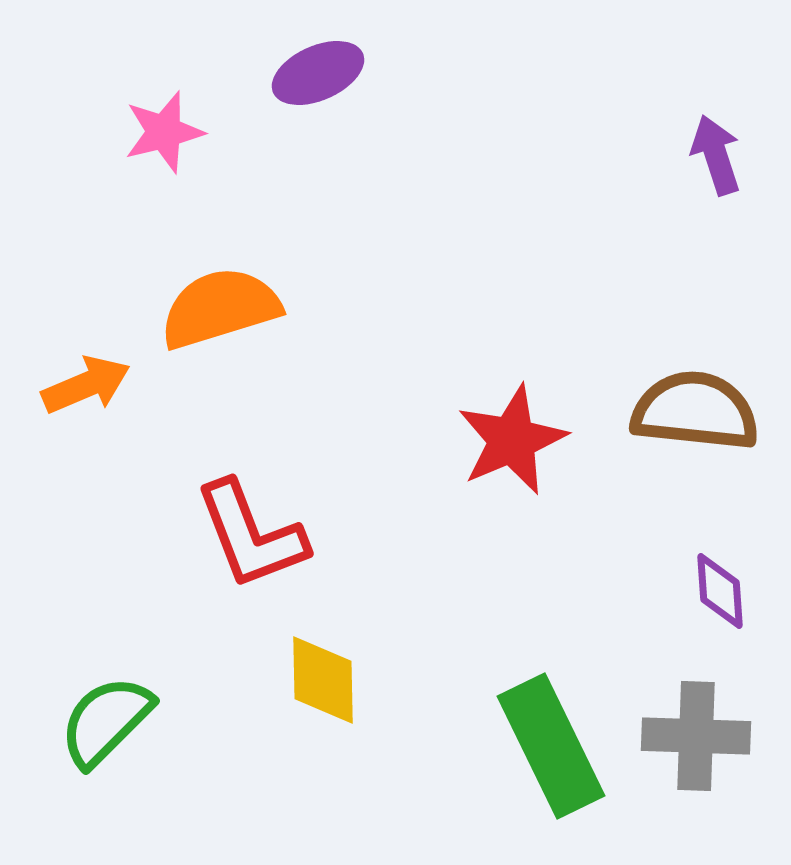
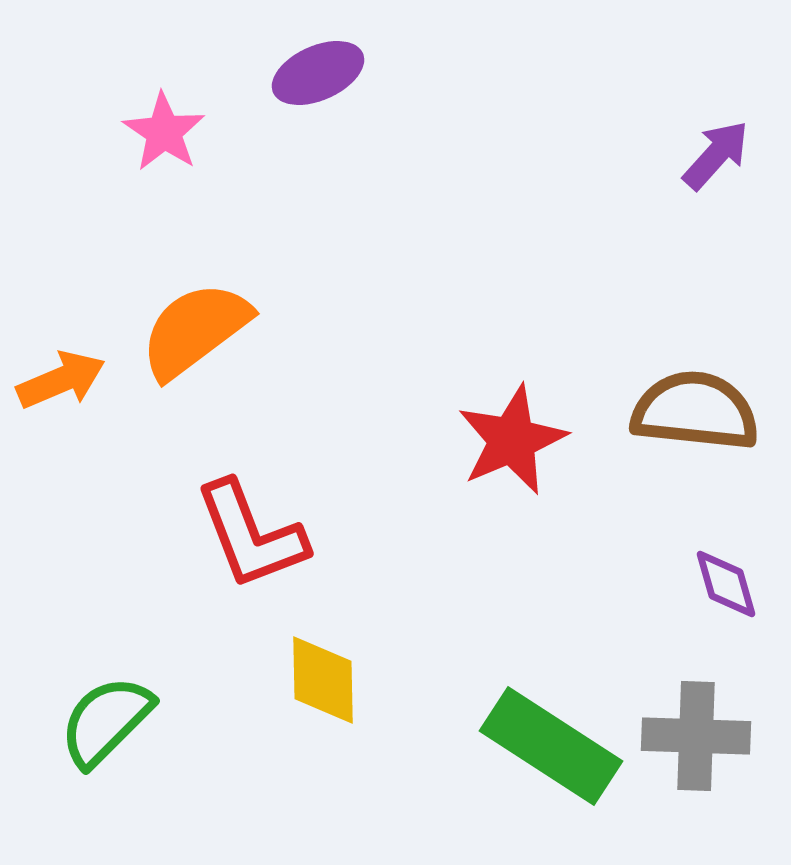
pink star: rotated 24 degrees counterclockwise
purple arrow: rotated 60 degrees clockwise
orange semicircle: moved 25 px left, 22 px down; rotated 20 degrees counterclockwise
orange arrow: moved 25 px left, 5 px up
purple diamond: moved 6 px right, 7 px up; rotated 12 degrees counterclockwise
green rectangle: rotated 31 degrees counterclockwise
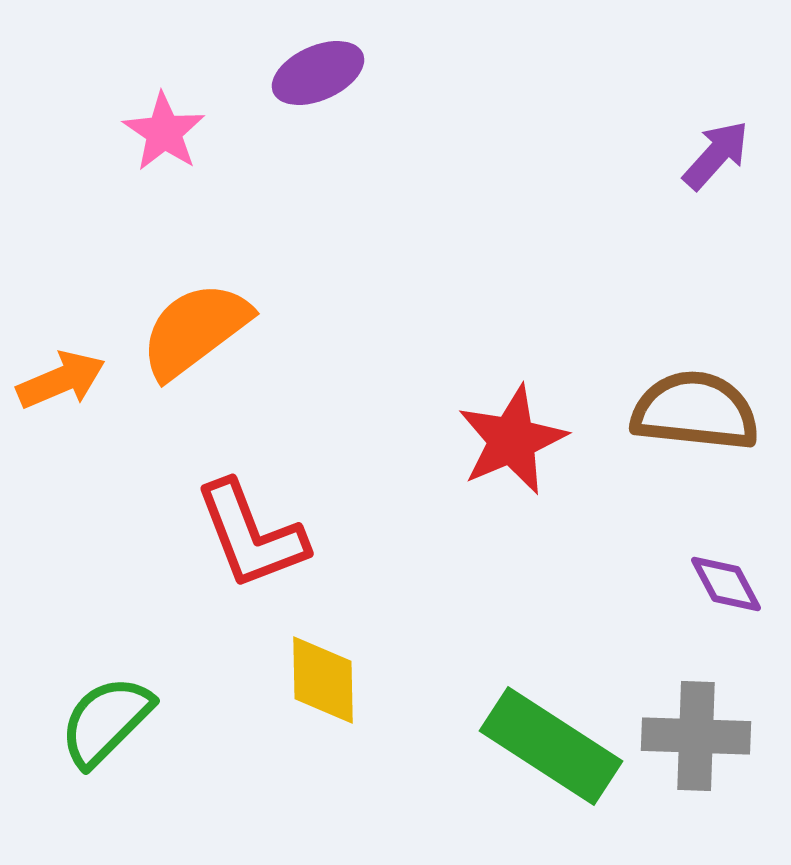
purple diamond: rotated 12 degrees counterclockwise
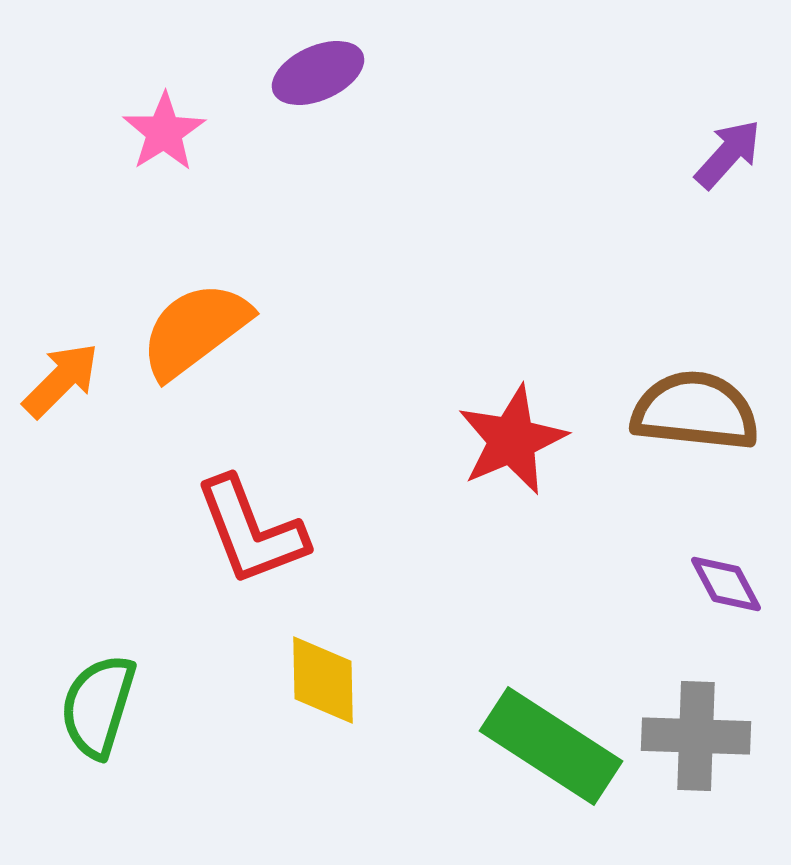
pink star: rotated 6 degrees clockwise
purple arrow: moved 12 px right, 1 px up
orange arrow: rotated 22 degrees counterclockwise
red L-shape: moved 4 px up
green semicircle: moved 8 px left, 15 px up; rotated 28 degrees counterclockwise
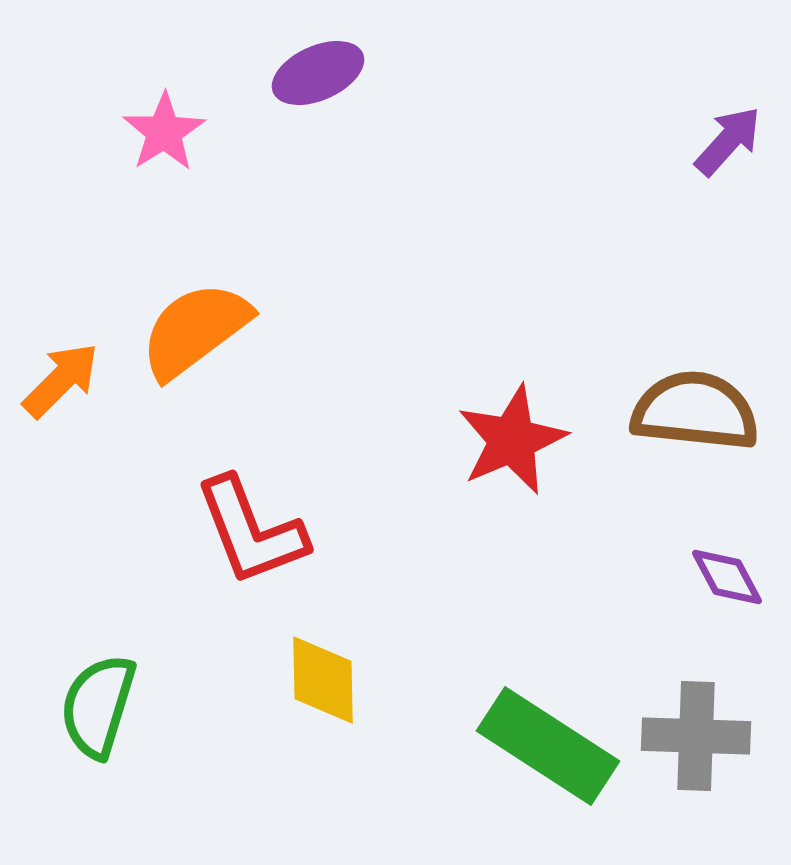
purple arrow: moved 13 px up
purple diamond: moved 1 px right, 7 px up
green rectangle: moved 3 px left
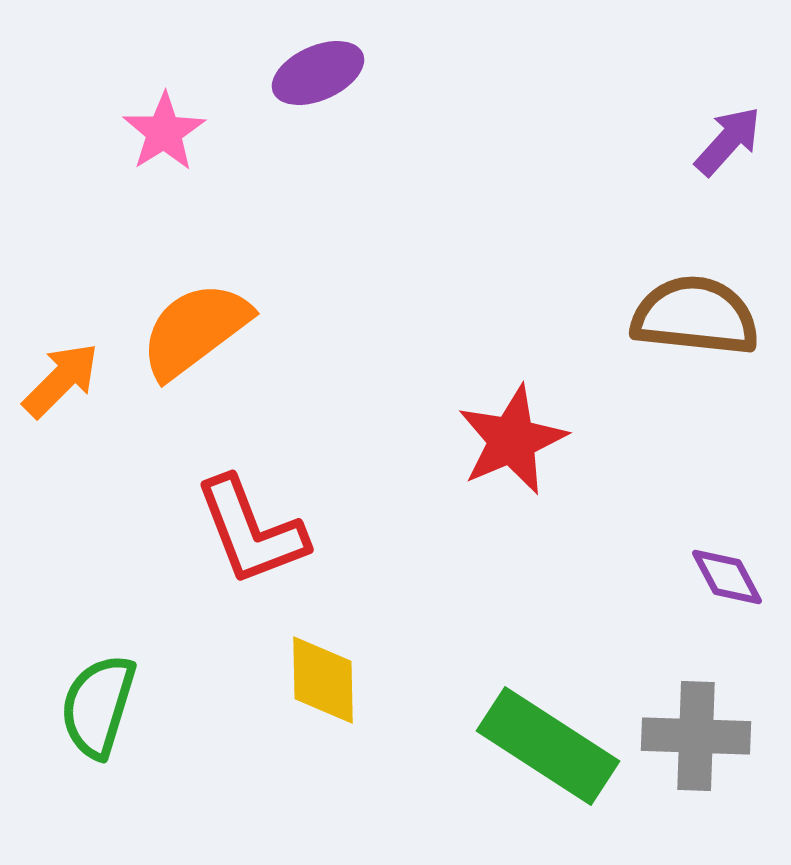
brown semicircle: moved 95 px up
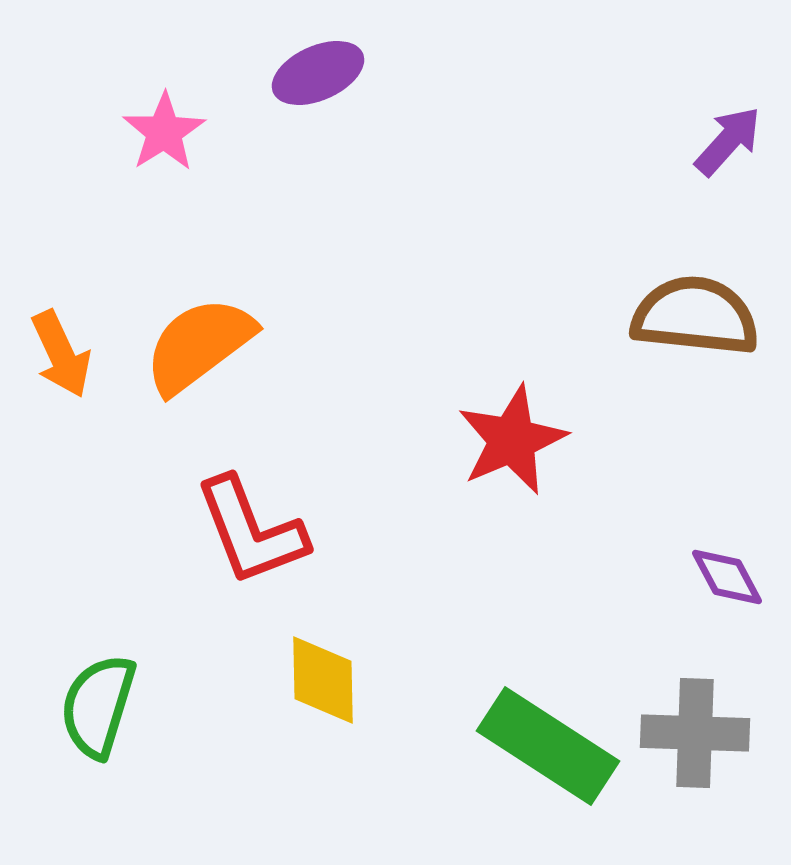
orange semicircle: moved 4 px right, 15 px down
orange arrow: moved 26 px up; rotated 110 degrees clockwise
gray cross: moved 1 px left, 3 px up
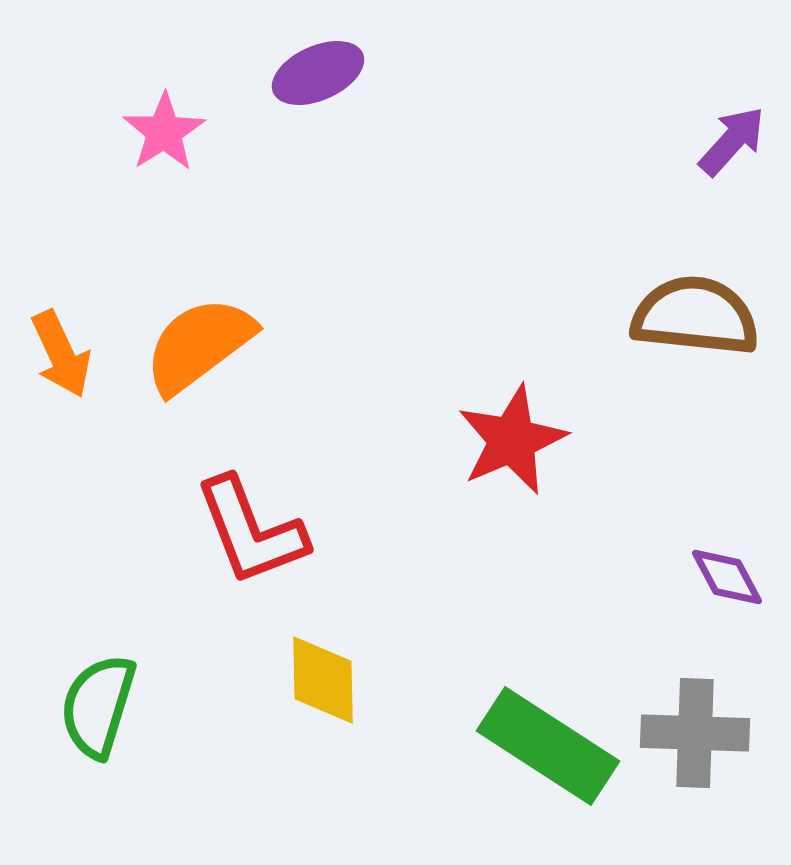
purple arrow: moved 4 px right
